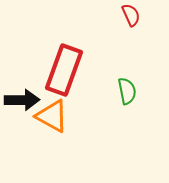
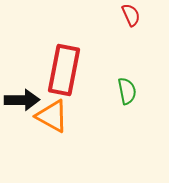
red rectangle: rotated 9 degrees counterclockwise
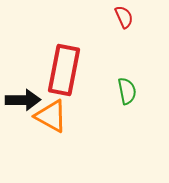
red semicircle: moved 7 px left, 2 px down
black arrow: moved 1 px right
orange triangle: moved 1 px left
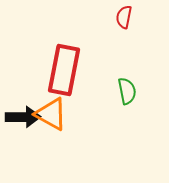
red semicircle: rotated 145 degrees counterclockwise
black arrow: moved 17 px down
orange triangle: moved 2 px up
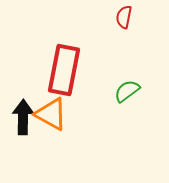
green semicircle: rotated 116 degrees counterclockwise
black arrow: rotated 88 degrees counterclockwise
